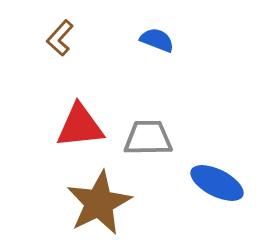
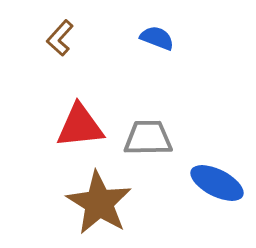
blue semicircle: moved 2 px up
brown star: rotated 14 degrees counterclockwise
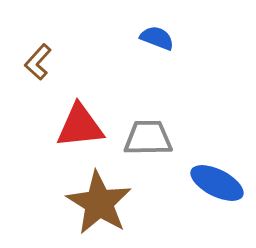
brown L-shape: moved 22 px left, 24 px down
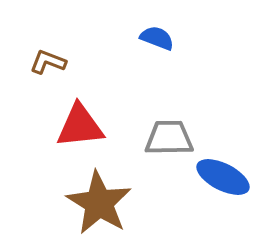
brown L-shape: moved 10 px right; rotated 69 degrees clockwise
gray trapezoid: moved 21 px right
blue ellipse: moved 6 px right, 6 px up
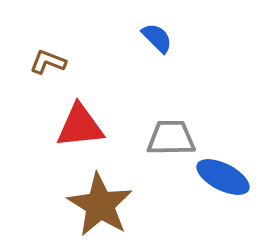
blue semicircle: rotated 24 degrees clockwise
gray trapezoid: moved 2 px right
brown star: moved 1 px right, 2 px down
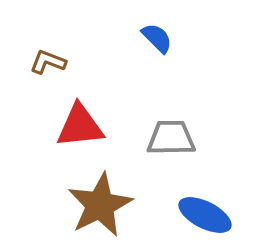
blue ellipse: moved 18 px left, 38 px down
brown star: rotated 14 degrees clockwise
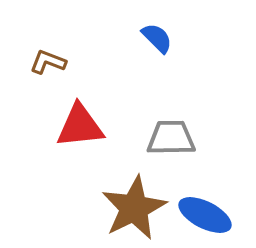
brown star: moved 34 px right, 3 px down
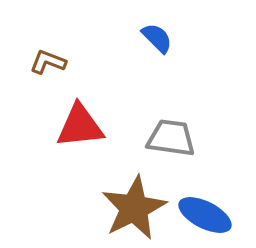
gray trapezoid: rotated 9 degrees clockwise
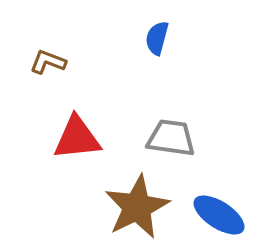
blue semicircle: rotated 120 degrees counterclockwise
red triangle: moved 3 px left, 12 px down
brown star: moved 3 px right, 1 px up
blue ellipse: moved 14 px right; rotated 6 degrees clockwise
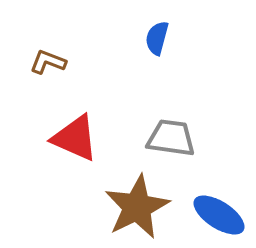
red triangle: moved 2 px left; rotated 30 degrees clockwise
